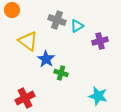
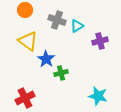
orange circle: moved 13 px right
green cross: rotated 32 degrees counterclockwise
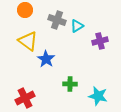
green cross: moved 9 px right, 11 px down; rotated 16 degrees clockwise
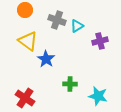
red cross: rotated 30 degrees counterclockwise
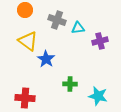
cyan triangle: moved 1 px right, 2 px down; rotated 24 degrees clockwise
red cross: rotated 30 degrees counterclockwise
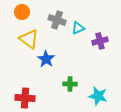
orange circle: moved 3 px left, 2 px down
cyan triangle: rotated 16 degrees counterclockwise
yellow triangle: moved 1 px right, 2 px up
